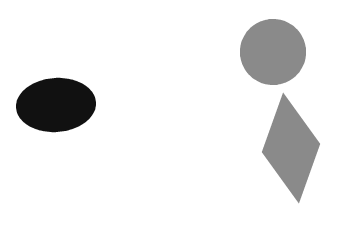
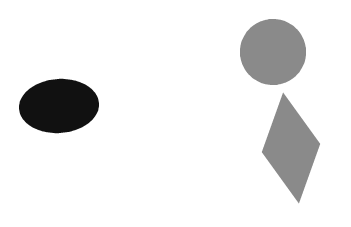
black ellipse: moved 3 px right, 1 px down
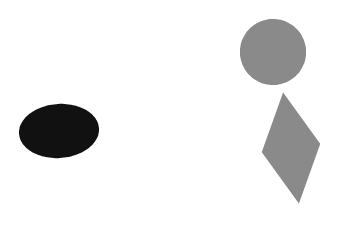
black ellipse: moved 25 px down
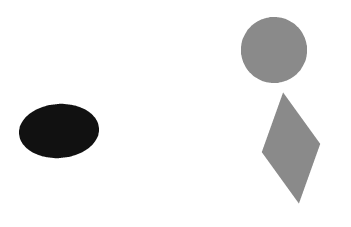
gray circle: moved 1 px right, 2 px up
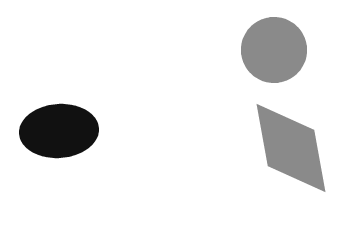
gray diamond: rotated 30 degrees counterclockwise
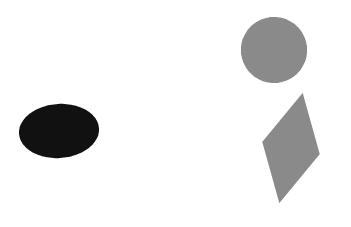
gray diamond: rotated 50 degrees clockwise
